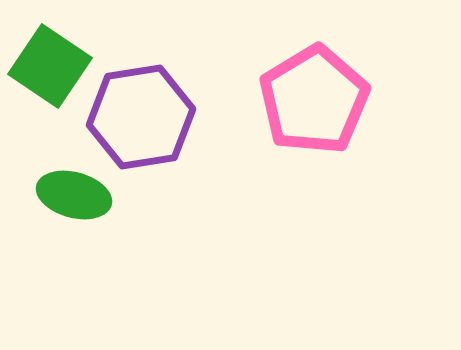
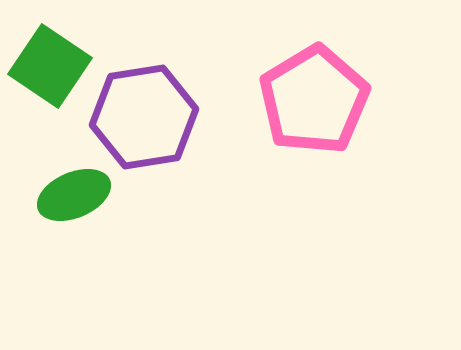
purple hexagon: moved 3 px right
green ellipse: rotated 38 degrees counterclockwise
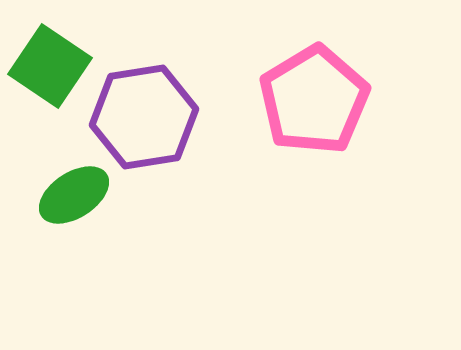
green ellipse: rotated 10 degrees counterclockwise
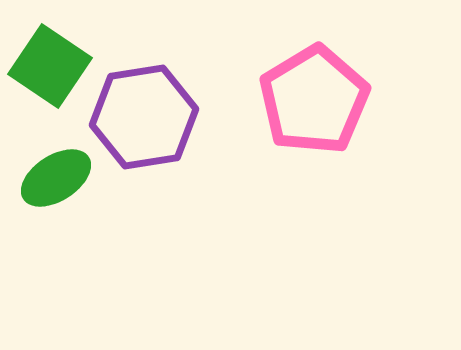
green ellipse: moved 18 px left, 17 px up
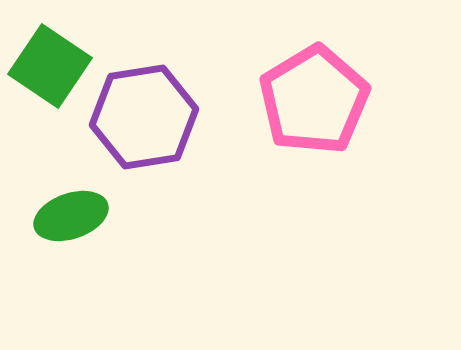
green ellipse: moved 15 px right, 38 px down; rotated 14 degrees clockwise
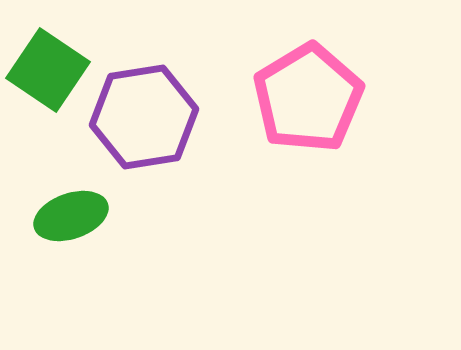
green square: moved 2 px left, 4 px down
pink pentagon: moved 6 px left, 2 px up
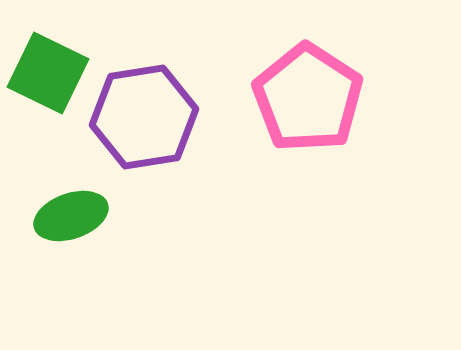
green square: moved 3 px down; rotated 8 degrees counterclockwise
pink pentagon: rotated 8 degrees counterclockwise
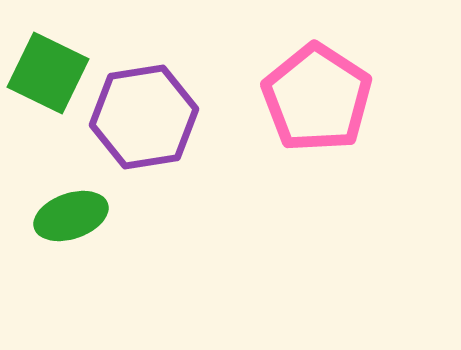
pink pentagon: moved 9 px right
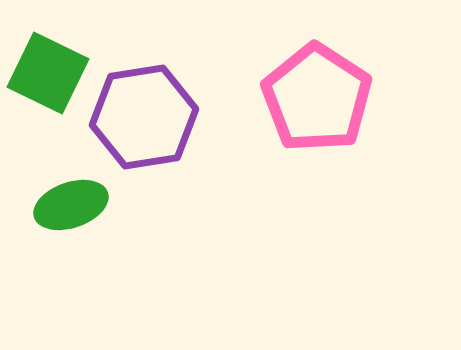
green ellipse: moved 11 px up
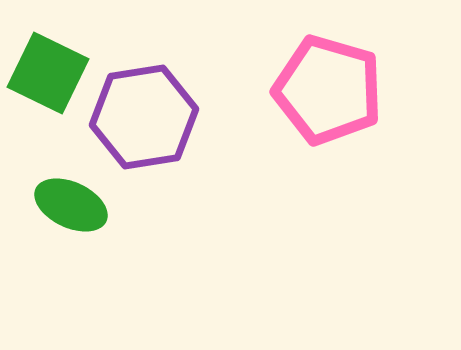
pink pentagon: moved 11 px right, 8 px up; rotated 17 degrees counterclockwise
green ellipse: rotated 44 degrees clockwise
